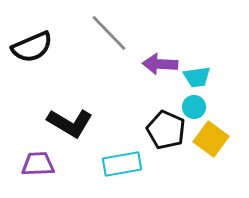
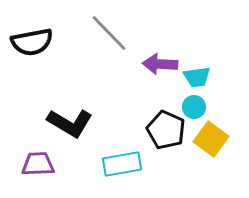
black semicircle: moved 5 px up; rotated 12 degrees clockwise
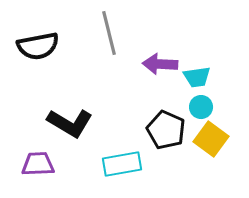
gray line: rotated 30 degrees clockwise
black semicircle: moved 6 px right, 4 px down
cyan circle: moved 7 px right
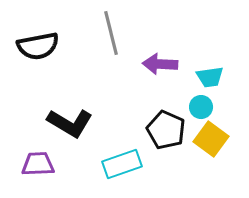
gray line: moved 2 px right
cyan trapezoid: moved 13 px right
cyan rectangle: rotated 9 degrees counterclockwise
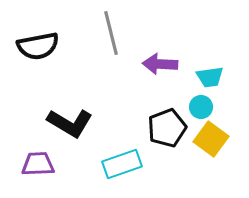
black pentagon: moved 1 px right, 2 px up; rotated 27 degrees clockwise
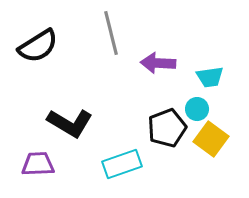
black semicircle: rotated 21 degrees counterclockwise
purple arrow: moved 2 px left, 1 px up
cyan circle: moved 4 px left, 2 px down
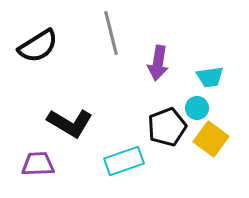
purple arrow: rotated 84 degrees counterclockwise
cyan circle: moved 1 px up
black pentagon: moved 1 px up
cyan rectangle: moved 2 px right, 3 px up
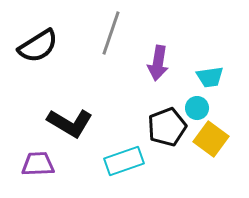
gray line: rotated 33 degrees clockwise
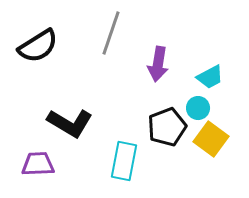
purple arrow: moved 1 px down
cyan trapezoid: rotated 20 degrees counterclockwise
cyan circle: moved 1 px right
cyan rectangle: rotated 60 degrees counterclockwise
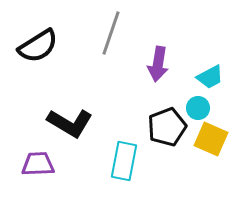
yellow square: rotated 12 degrees counterclockwise
